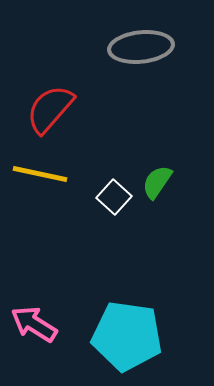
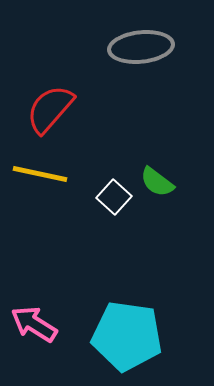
green semicircle: rotated 87 degrees counterclockwise
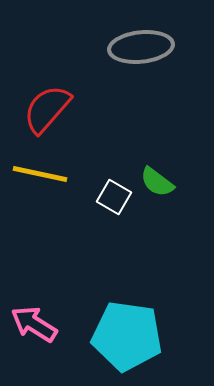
red semicircle: moved 3 px left
white square: rotated 12 degrees counterclockwise
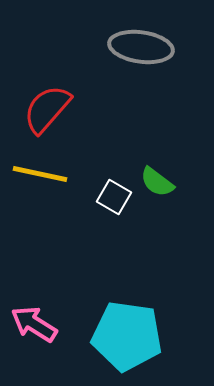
gray ellipse: rotated 14 degrees clockwise
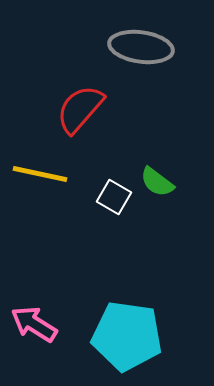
red semicircle: moved 33 px right
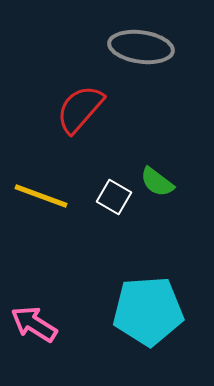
yellow line: moved 1 px right, 22 px down; rotated 8 degrees clockwise
cyan pentagon: moved 21 px right, 25 px up; rotated 12 degrees counterclockwise
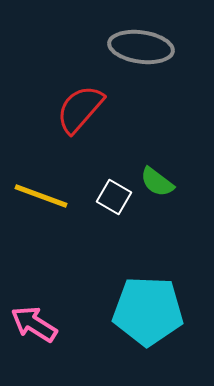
cyan pentagon: rotated 6 degrees clockwise
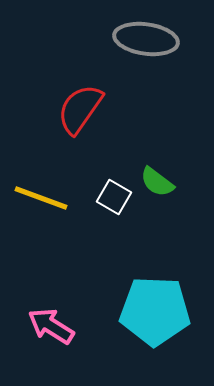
gray ellipse: moved 5 px right, 8 px up
red semicircle: rotated 6 degrees counterclockwise
yellow line: moved 2 px down
cyan pentagon: moved 7 px right
pink arrow: moved 17 px right, 2 px down
